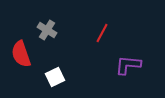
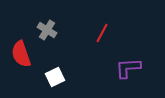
purple L-shape: moved 3 px down; rotated 8 degrees counterclockwise
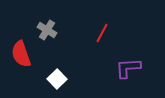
white square: moved 2 px right, 2 px down; rotated 18 degrees counterclockwise
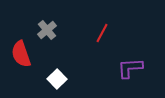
gray cross: rotated 18 degrees clockwise
purple L-shape: moved 2 px right
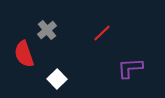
red line: rotated 18 degrees clockwise
red semicircle: moved 3 px right
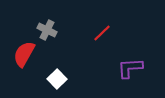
gray cross: rotated 24 degrees counterclockwise
red semicircle: rotated 48 degrees clockwise
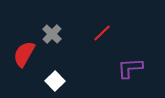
gray cross: moved 5 px right, 4 px down; rotated 18 degrees clockwise
white square: moved 2 px left, 2 px down
